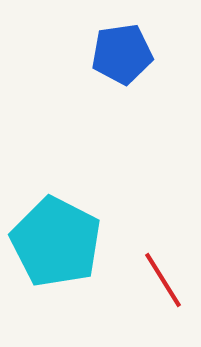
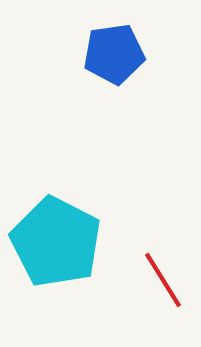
blue pentagon: moved 8 px left
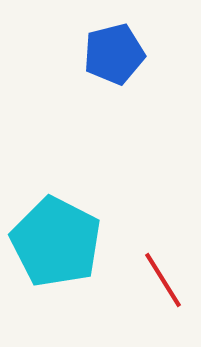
blue pentagon: rotated 6 degrees counterclockwise
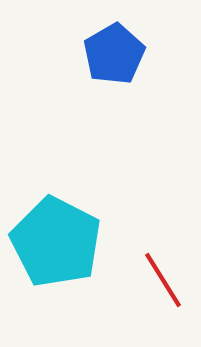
blue pentagon: rotated 16 degrees counterclockwise
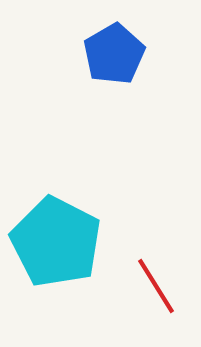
red line: moved 7 px left, 6 px down
